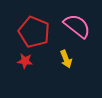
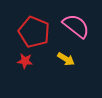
pink semicircle: moved 1 px left
yellow arrow: rotated 36 degrees counterclockwise
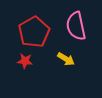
pink semicircle: rotated 140 degrees counterclockwise
red pentagon: rotated 20 degrees clockwise
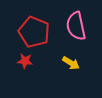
red pentagon: rotated 20 degrees counterclockwise
yellow arrow: moved 5 px right, 4 px down
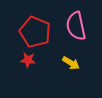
red pentagon: moved 1 px right
red star: moved 3 px right, 1 px up
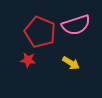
pink semicircle: moved 1 px up; rotated 96 degrees counterclockwise
red pentagon: moved 5 px right
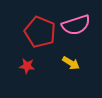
red star: moved 1 px left, 6 px down
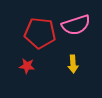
red pentagon: moved 1 px down; rotated 16 degrees counterclockwise
yellow arrow: moved 2 px right, 1 px down; rotated 54 degrees clockwise
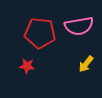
pink semicircle: moved 3 px right, 1 px down; rotated 8 degrees clockwise
yellow arrow: moved 13 px right; rotated 42 degrees clockwise
